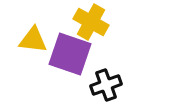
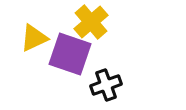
yellow cross: rotated 20 degrees clockwise
yellow triangle: moved 1 px right, 2 px up; rotated 32 degrees counterclockwise
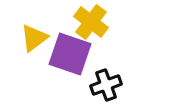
yellow cross: rotated 12 degrees counterclockwise
yellow triangle: rotated 12 degrees counterclockwise
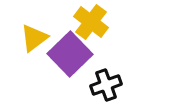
purple square: rotated 27 degrees clockwise
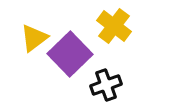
yellow cross: moved 23 px right, 4 px down
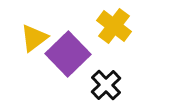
purple square: moved 2 px left
black cross: rotated 24 degrees counterclockwise
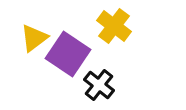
purple square: rotated 12 degrees counterclockwise
black cross: moved 7 px left; rotated 8 degrees counterclockwise
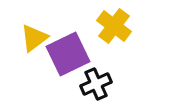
purple square: rotated 30 degrees clockwise
black cross: moved 3 px left, 1 px up; rotated 28 degrees clockwise
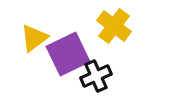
black cross: moved 8 px up
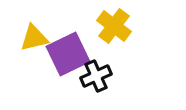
yellow triangle: rotated 24 degrees clockwise
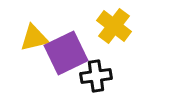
purple square: moved 2 px left, 1 px up
black cross: rotated 16 degrees clockwise
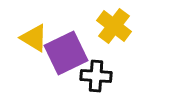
yellow triangle: rotated 44 degrees clockwise
black cross: rotated 12 degrees clockwise
